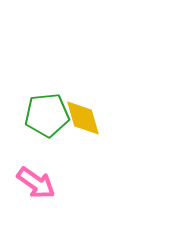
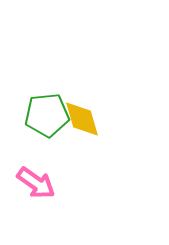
yellow diamond: moved 1 px left, 1 px down
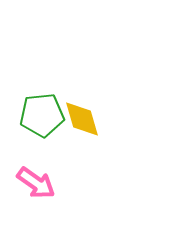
green pentagon: moved 5 px left
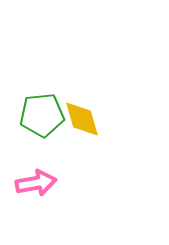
pink arrow: rotated 45 degrees counterclockwise
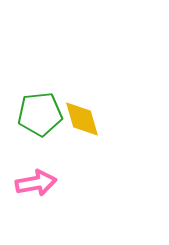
green pentagon: moved 2 px left, 1 px up
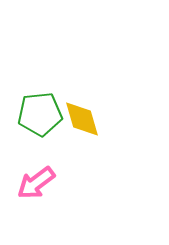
pink arrow: rotated 153 degrees clockwise
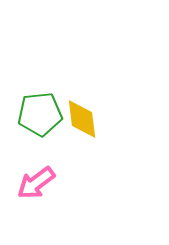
yellow diamond: rotated 9 degrees clockwise
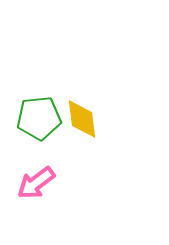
green pentagon: moved 1 px left, 4 px down
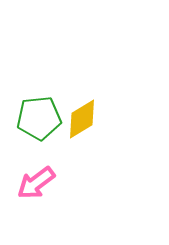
yellow diamond: rotated 66 degrees clockwise
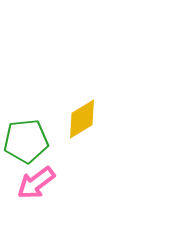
green pentagon: moved 13 px left, 23 px down
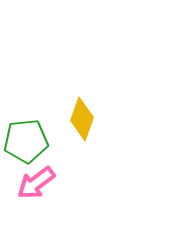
yellow diamond: rotated 39 degrees counterclockwise
